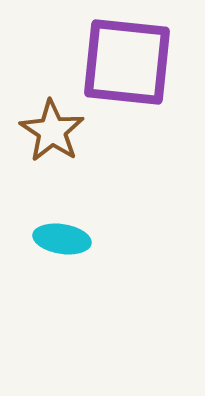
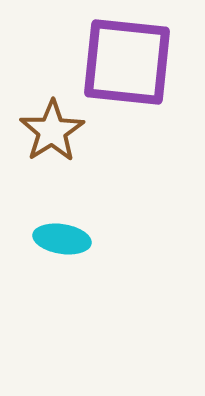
brown star: rotated 6 degrees clockwise
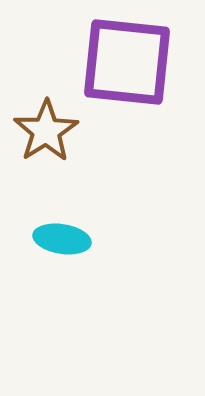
brown star: moved 6 px left
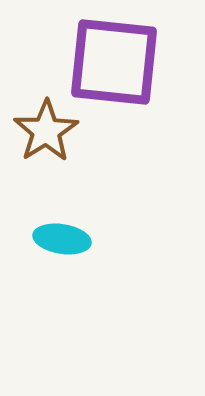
purple square: moved 13 px left
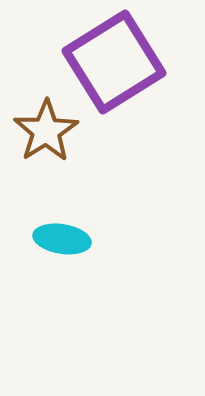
purple square: rotated 38 degrees counterclockwise
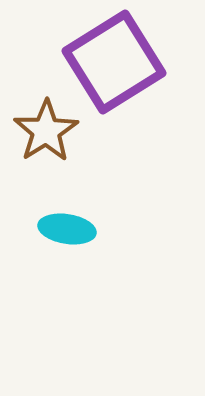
cyan ellipse: moved 5 px right, 10 px up
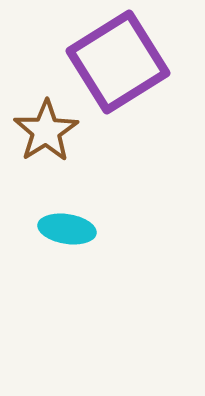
purple square: moved 4 px right
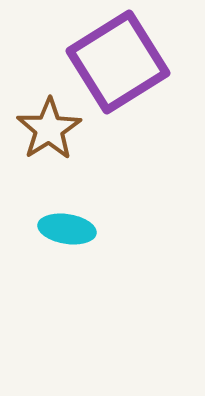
brown star: moved 3 px right, 2 px up
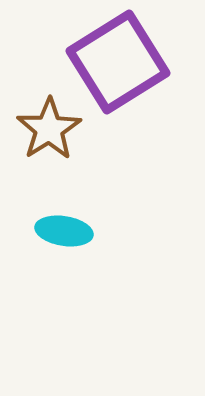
cyan ellipse: moved 3 px left, 2 px down
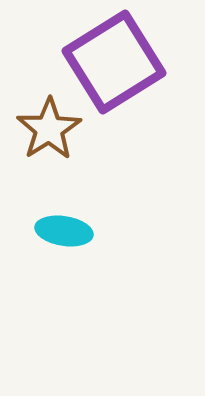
purple square: moved 4 px left
